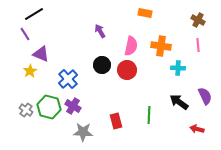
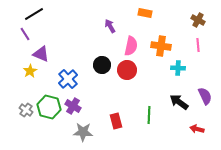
purple arrow: moved 10 px right, 5 px up
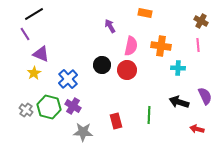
brown cross: moved 3 px right, 1 px down
yellow star: moved 4 px right, 2 px down
black arrow: rotated 18 degrees counterclockwise
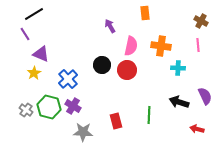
orange rectangle: rotated 72 degrees clockwise
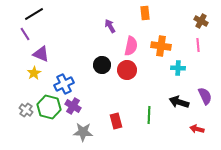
blue cross: moved 4 px left, 5 px down; rotated 18 degrees clockwise
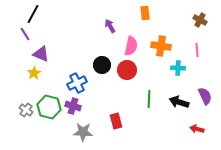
black line: moved 1 px left; rotated 30 degrees counterclockwise
brown cross: moved 1 px left, 1 px up
pink line: moved 1 px left, 5 px down
blue cross: moved 13 px right, 1 px up
purple cross: rotated 14 degrees counterclockwise
green line: moved 16 px up
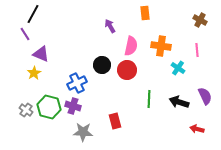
cyan cross: rotated 32 degrees clockwise
red rectangle: moved 1 px left
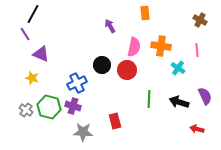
pink semicircle: moved 3 px right, 1 px down
yellow star: moved 2 px left, 5 px down; rotated 24 degrees counterclockwise
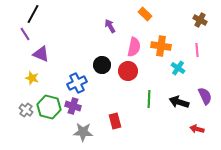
orange rectangle: moved 1 px down; rotated 40 degrees counterclockwise
red circle: moved 1 px right, 1 px down
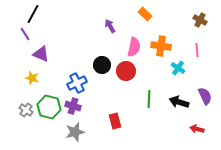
red circle: moved 2 px left
gray star: moved 8 px left; rotated 18 degrees counterclockwise
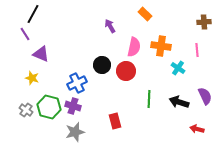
brown cross: moved 4 px right, 2 px down; rotated 32 degrees counterclockwise
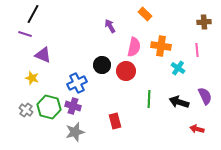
purple line: rotated 40 degrees counterclockwise
purple triangle: moved 2 px right, 1 px down
